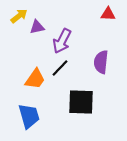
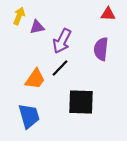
yellow arrow: rotated 30 degrees counterclockwise
purple semicircle: moved 13 px up
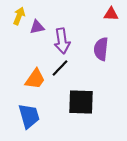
red triangle: moved 3 px right
purple arrow: rotated 35 degrees counterclockwise
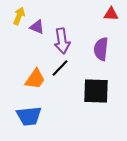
purple triangle: rotated 35 degrees clockwise
black square: moved 15 px right, 11 px up
blue trapezoid: rotated 100 degrees clockwise
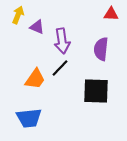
yellow arrow: moved 1 px left, 1 px up
blue trapezoid: moved 2 px down
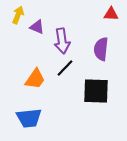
black line: moved 5 px right
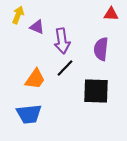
blue trapezoid: moved 4 px up
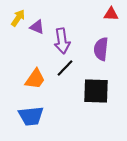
yellow arrow: moved 3 px down; rotated 12 degrees clockwise
blue trapezoid: moved 2 px right, 2 px down
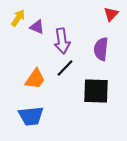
red triangle: rotated 49 degrees counterclockwise
